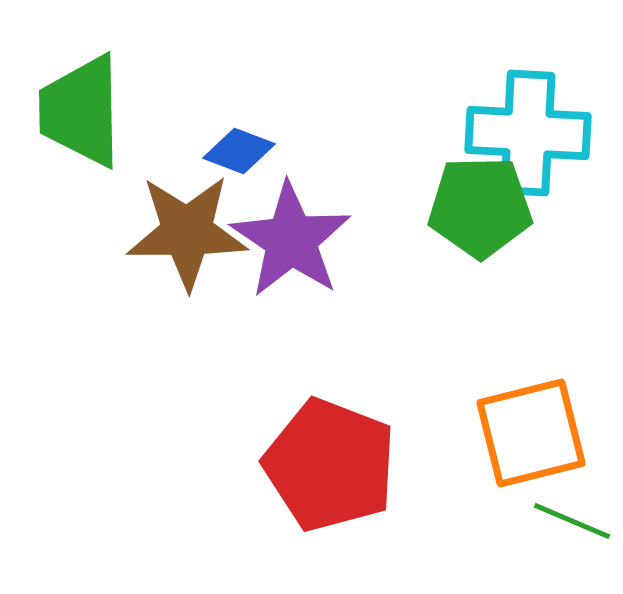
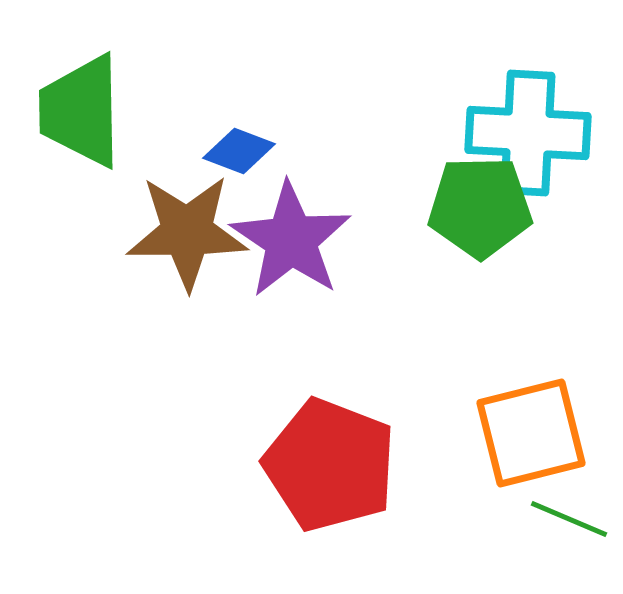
green line: moved 3 px left, 2 px up
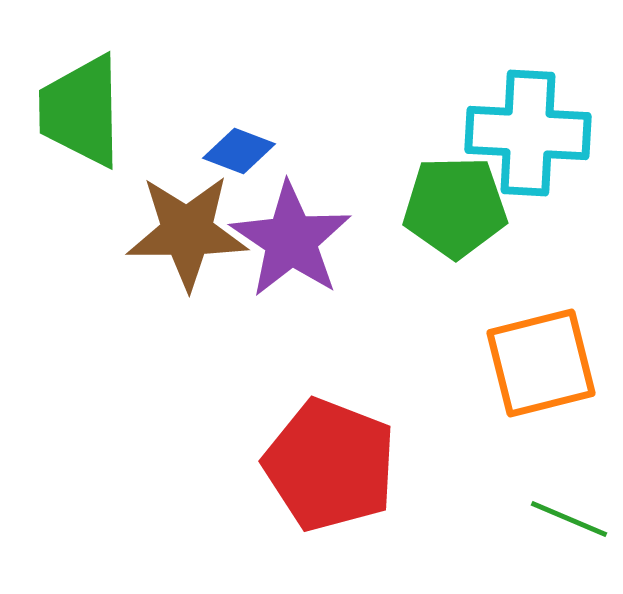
green pentagon: moved 25 px left
orange square: moved 10 px right, 70 px up
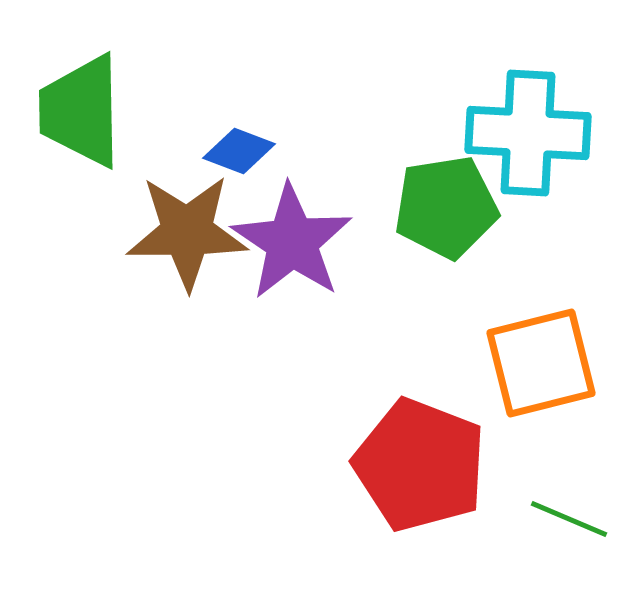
green pentagon: moved 9 px left; rotated 8 degrees counterclockwise
purple star: moved 1 px right, 2 px down
red pentagon: moved 90 px right
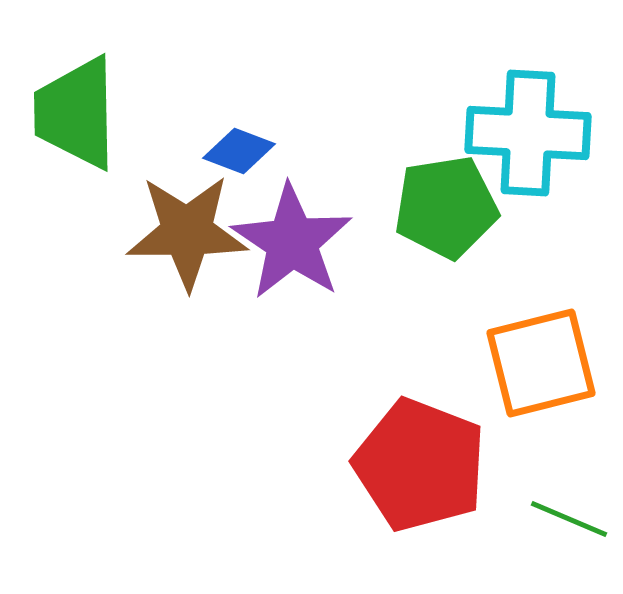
green trapezoid: moved 5 px left, 2 px down
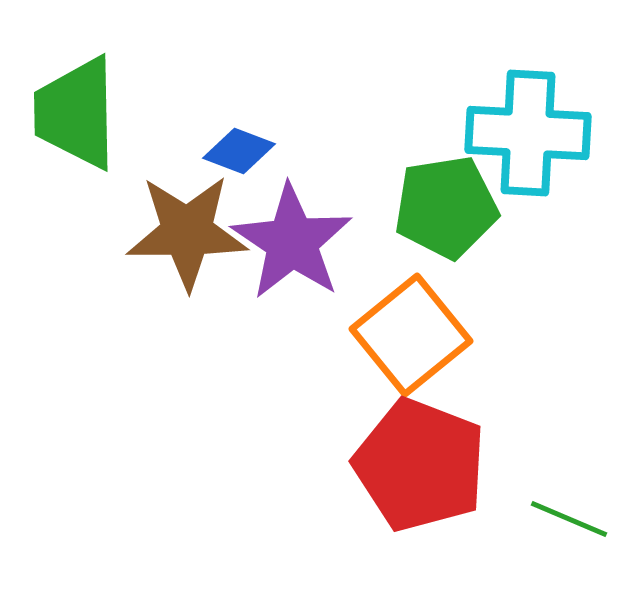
orange square: moved 130 px left, 28 px up; rotated 25 degrees counterclockwise
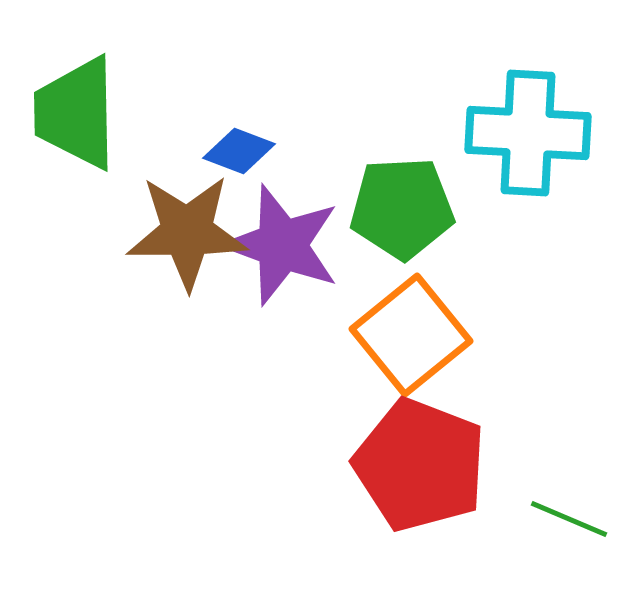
green pentagon: moved 44 px left, 1 px down; rotated 6 degrees clockwise
purple star: moved 10 px left, 3 px down; rotated 14 degrees counterclockwise
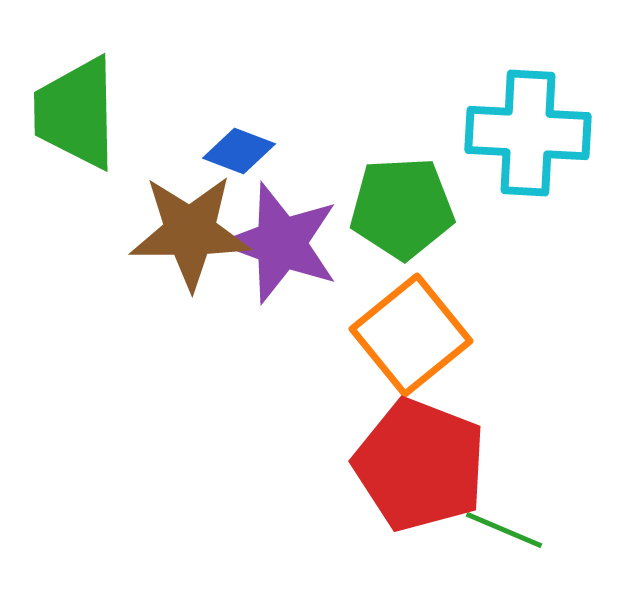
brown star: moved 3 px right
purple star: moved 1 px left, 2 px up
green line: moved 65 px left, 11 px down
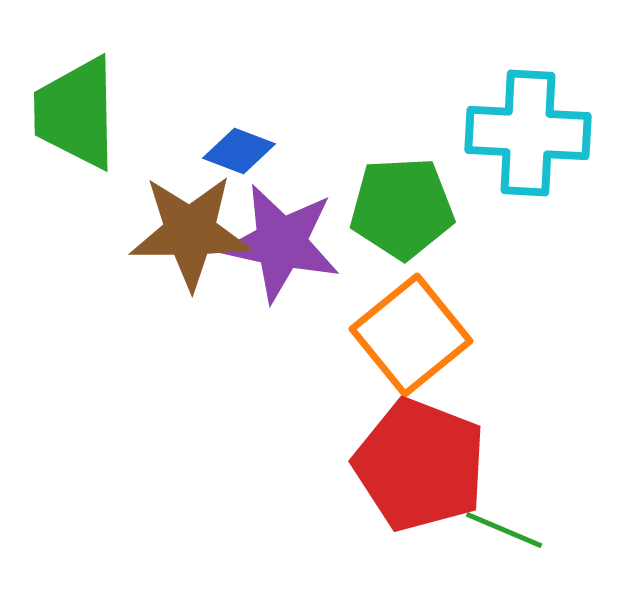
purple star: rotated 8 degrees counterclockwise
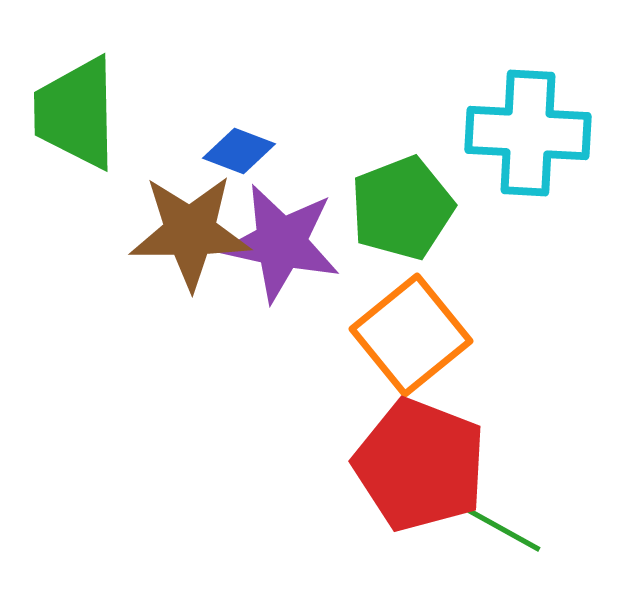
green pentagon: rotated 18 degrees counterclockwise
green line: rotated 6 degrees clockwise
